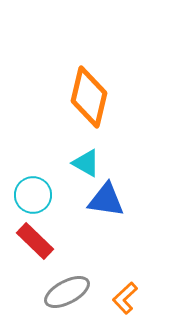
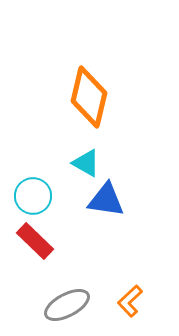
cyan circle: moved 1 px down
gray ellipse: moved 13 px down
orange L-shape: moved 5 px right, 3 px down
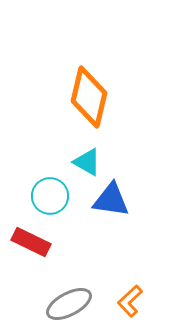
cyan triangle: moved 1 px right, 1 px up
cyan circle: moved 17 px right
blue triangle: moved 5 px right
red rectangle: moved 4 px left, 1 px down; rotated 18 degrees counterclockwise
gray ellipse: moved 2 px right, 1 px up
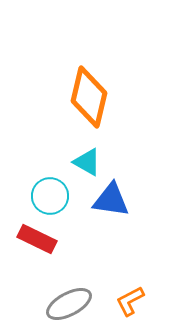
red rectangle: moved 6 px right, 3 px up
orange L-shape: rotated 16 degrees clockwise
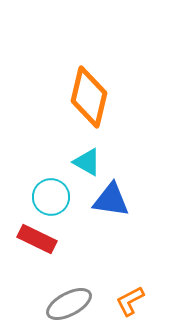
cyan circle: moved 1 px right, 1 px down
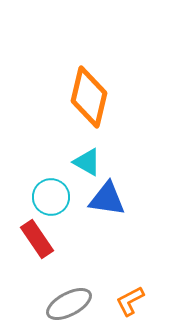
blue triangle: moved 4 px left, 1 px up
red rectangle: rotated 30 degrees clockwise
